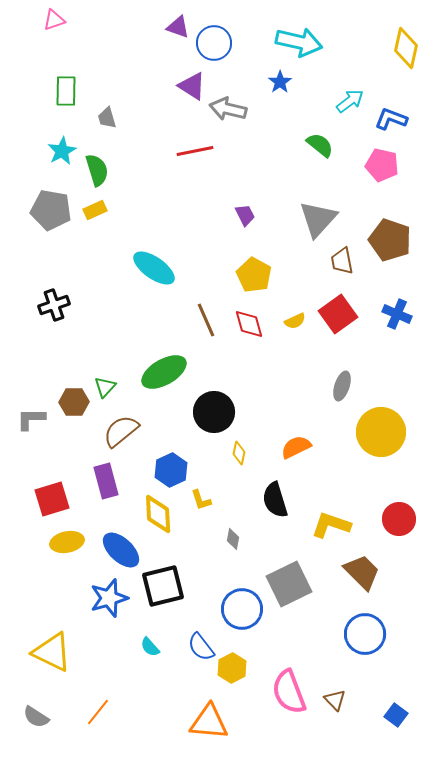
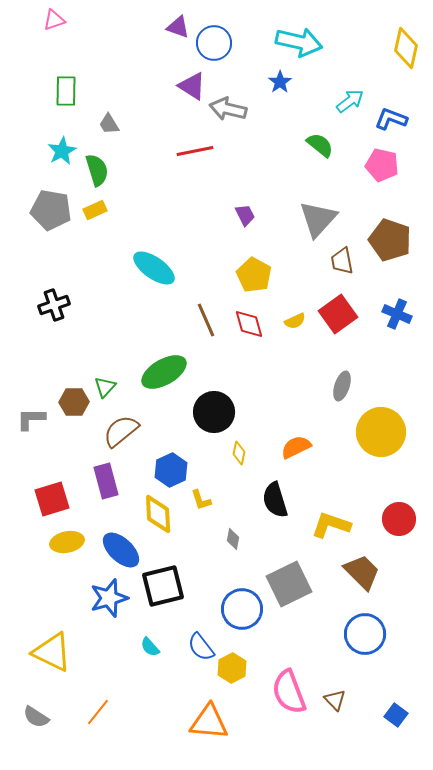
gray trapezoid at (107, 118): moved 2 px right, 6 px down; rotated 15 degrees counterclockwise
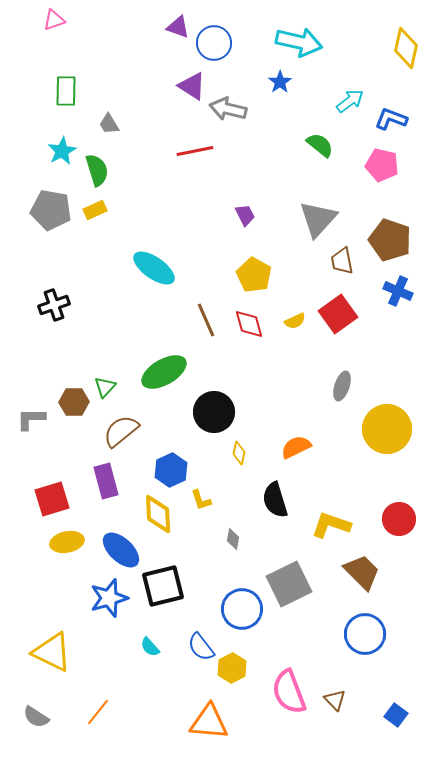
blue cross at (397, 314): moved 1 px right, 23 px up
yellow circle at (381, 432): moved 6 px right, 3 px up
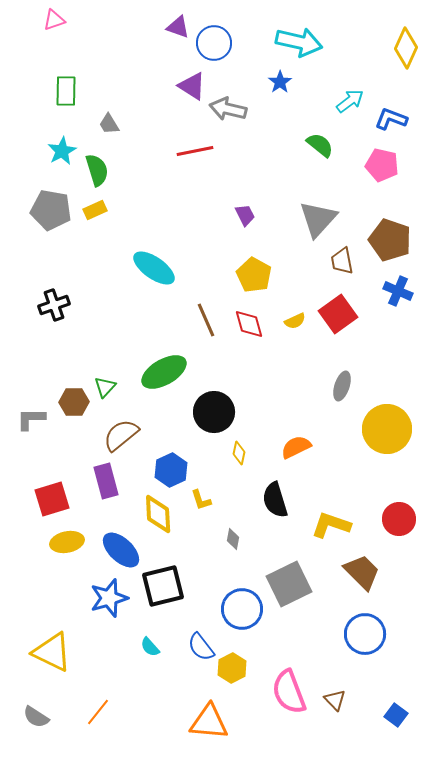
yellow diamond at (406, 48): rotated 12 degrees clockwise
brown semicircle at (121, 431): moved 4 px down
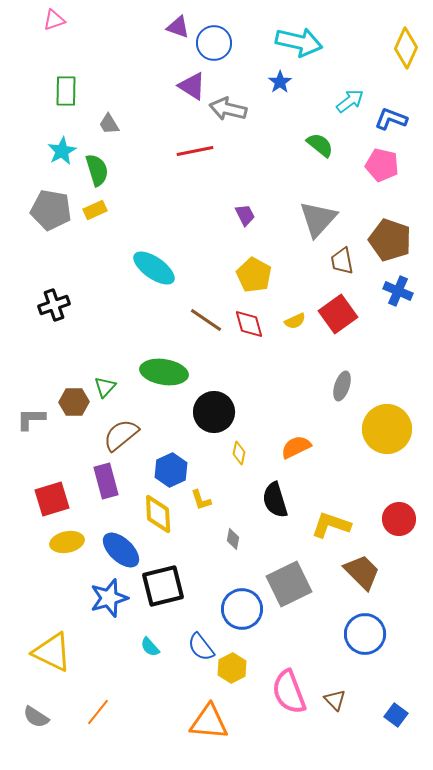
brown line at (206, 320): rotated 32 degrees counterclockwise
green ellipse at (164, 372): rotated 39 degrees clockwise
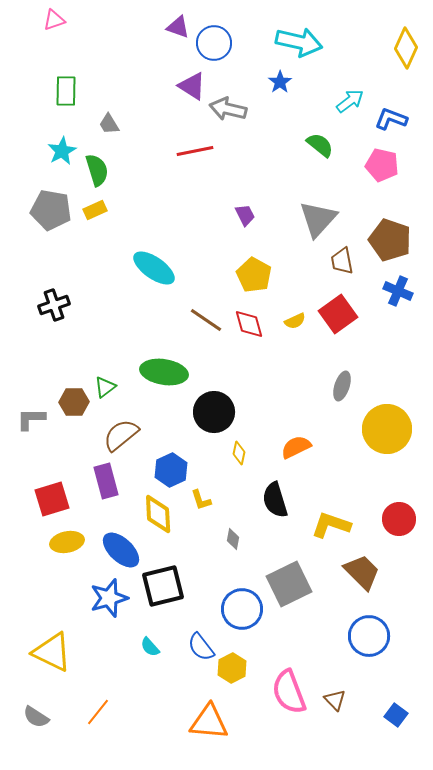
green triangle at (105, 387): rotated 10 degrees clockwise
blue circle at (365, 634): moved 4 px right, 2 px down
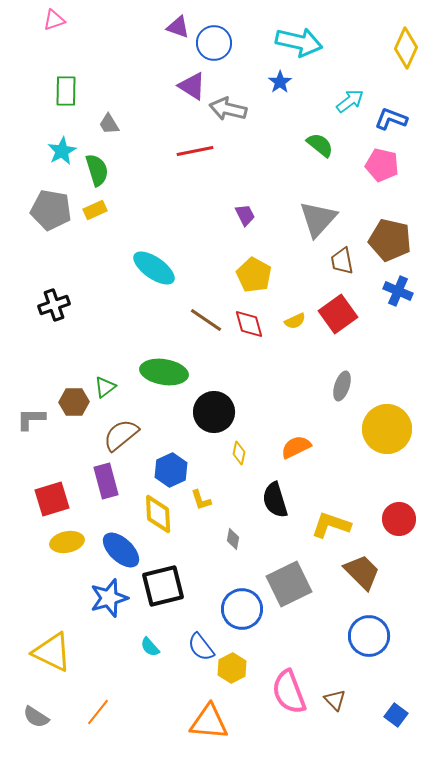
brown pentagon at (390, 240): rotated 6 degrees counterclockwise
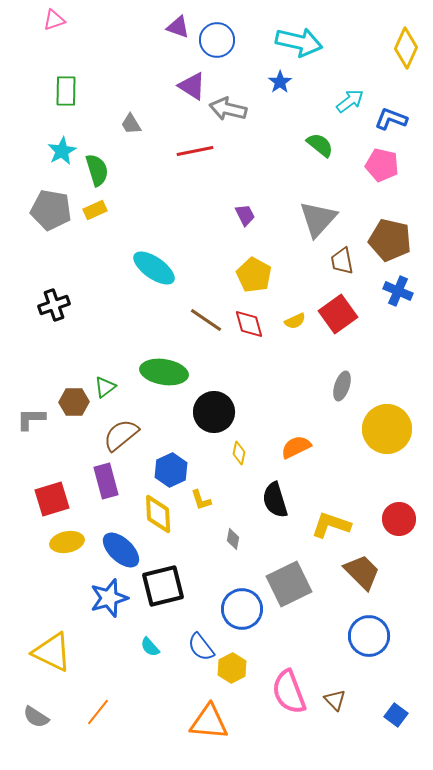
blue circle at (214, 43): moved 3 px right, 3 px up
gray trapezoid at (109, 124): moved 22 px right
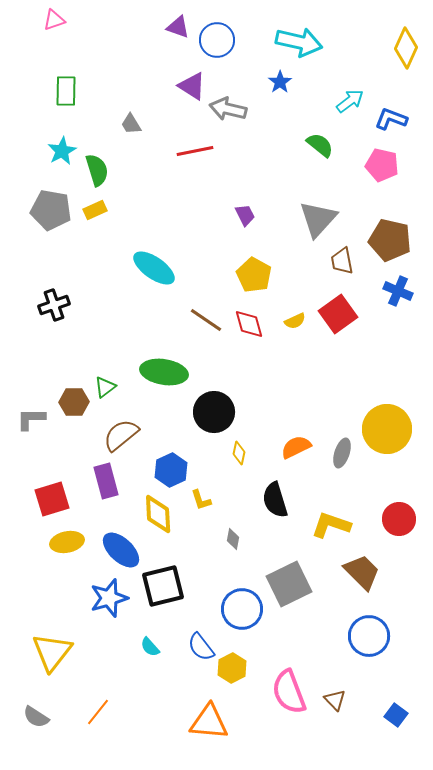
gray ellipse at (342, 386): moved 67 px down
yellow triangle at (52, 652): rotated 42 degrees clockwise
